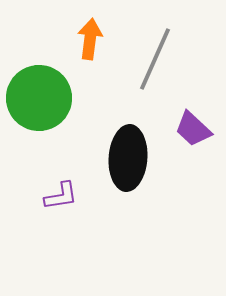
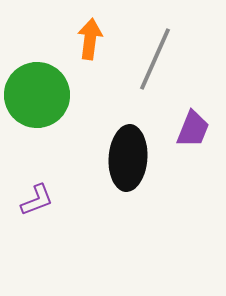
green circle: moved 2 px left, 3 px up
purple trapezoid: rotated 111 degrees counterclockwise
purple L-shape: moved 24 px left, 4 px down; rotated 12 degrees counterclockwise
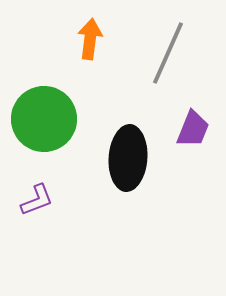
gray line: moved 13 px right, 6 px up
green circle: moved 7 px right, 24 px down
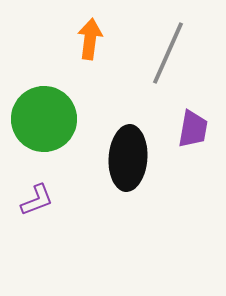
purple trapezoid: rotated 12 degrees counterclockwise
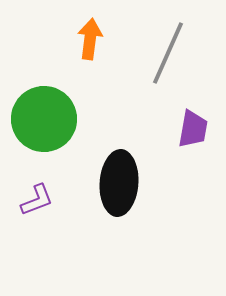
black ellipse: moved 9 px left, 25 px down
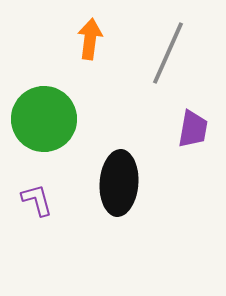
purple L-shape: rotated 84 degrees counterclockwise
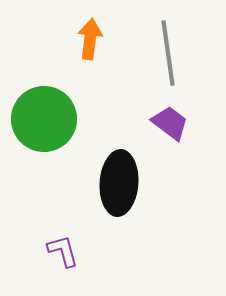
gray line: rotated 32 degrees counterclockwise
purple trapezoid: moved 23 px left, 6 px up; rotated 63 degrees counterclockwise
purple L-shape: moved 26 px right, 51 px down
